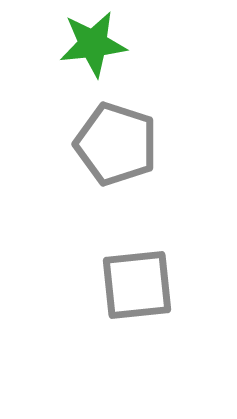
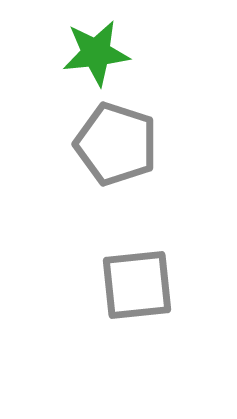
green star: moved 3 px right, 9 px down
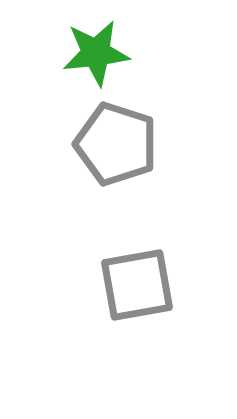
gray square: rotated 4 degrees counterclockwise
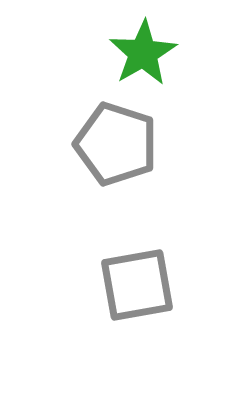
green star: moved 47 px right; rotated 24 degrees counterclockwise
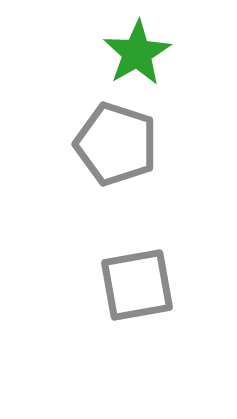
green star: moved 6 px left
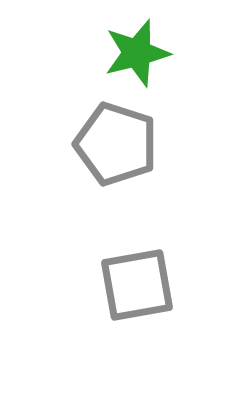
green star: rotated 16 degrees clockwise
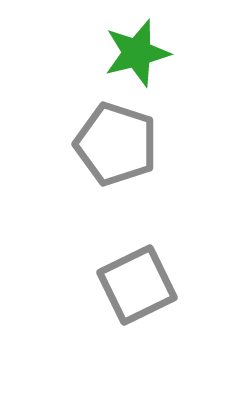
gray square: rotated 16 degrees counterclockwise
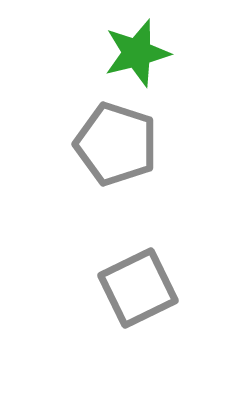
gray square: moved 1 px right, 3 px down
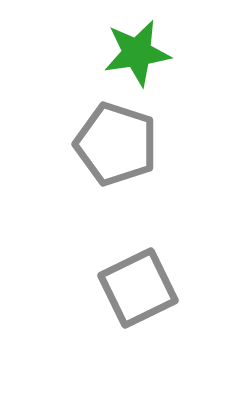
green star: rotated 6 degrees clockwise
